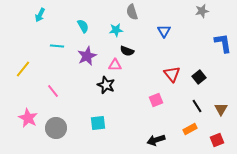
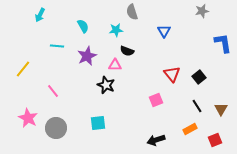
red square: moved 2 px left
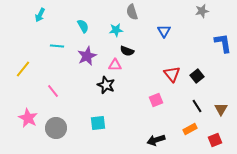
black square: moved 2 px left, 1 px up
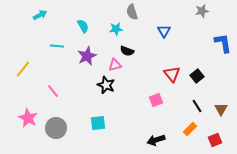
cyan arrow: rotated 144 degrees counterclockwise
cyan star: moved 1 px up
pink triangle: rotated 16 degrees counterclockwise
orange rectangle: rotated 16 degrees counterclockwise
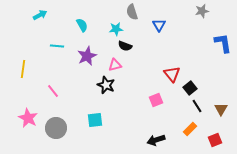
cyan semicircle: moved 1 px left, 1 px up
blue triangle: moved 5 px left, 6 px up
black semicircle: moved 2 px left, 5 px up
yellow line: rotated 30 degrees counterclockwise
black square: moved 7 px left, 12 px down
cyan square: moved 3 px left, 3 px up
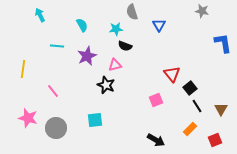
gray star: rotated 24 degrees clockwise
cyan arrow: rotated 88 degrees counterclockwise
pink star: rotated 12 degrees counterclockwise
black arrow: rotated 132 degrees counterclockwise
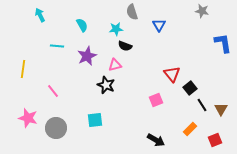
black line: moved 5 px right, 1 px up
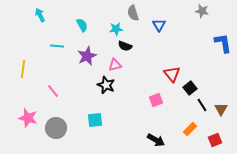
gray semicircle: moved 1 px right, 1 px down
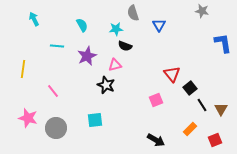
cyan arrow: moved 6 px left, 4 px down
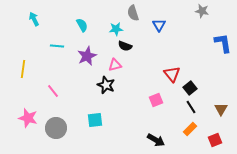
black line: moved 11 px left, 2 px down
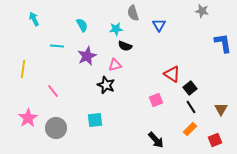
red triangle: rotated 18 degrees counterclockwise
pink star: rotated 24 degrees clockwise
black arrow: rotated 18 degrees clockwise
